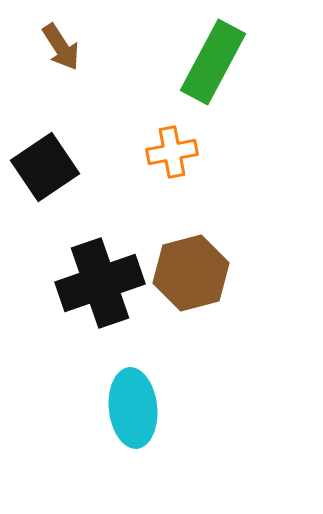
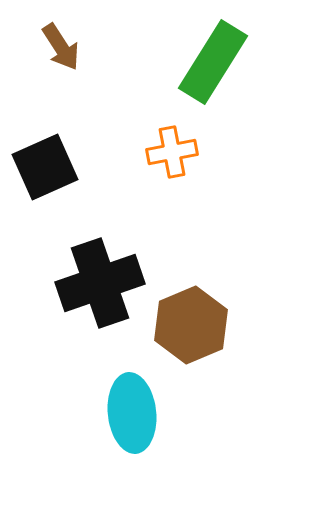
green rectangle: rotated 4 degrees clockwise
black square: rotated 10 degrees clockwise
brown hexagon: moved 52 px down; rotated 8 degrees counterclockwise
cyan ellipse: moved 1 px left, 5 px down
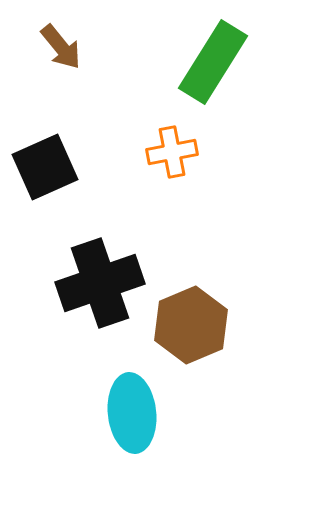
brown arrow: rotated 6 degrees counterclockwise
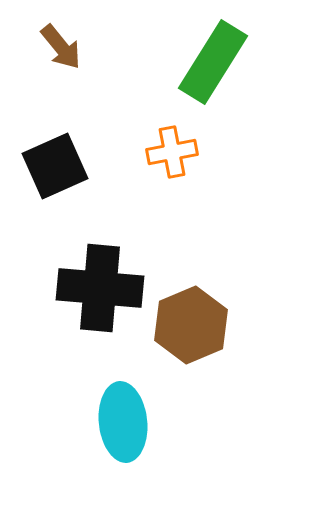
black square: moved 10 px right, 1 px up
black cross: moved 5 px down; rotated 24 degrees clockwise
cyan ellipse: moved 9 px left, 9 px down
